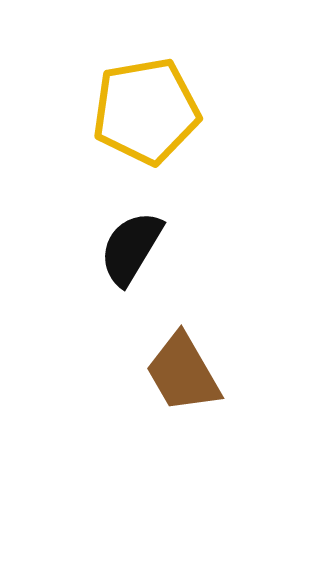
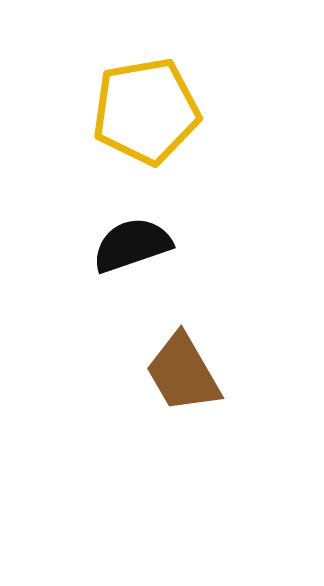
black semicircle: moved 1 px right, 3 px up; rotated 40 degrees clockwise
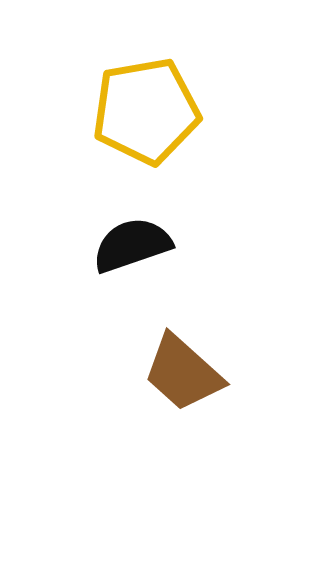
brown trapezoid: rotated 18 degrees counterclockwise
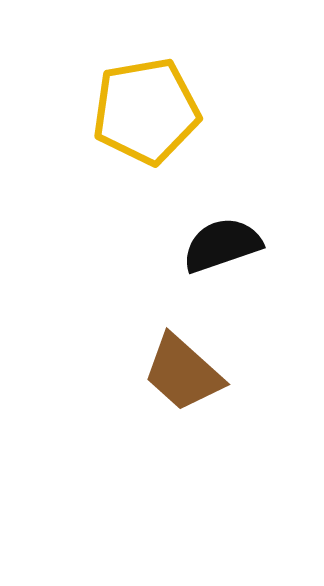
black semicircle: moved 90 px right
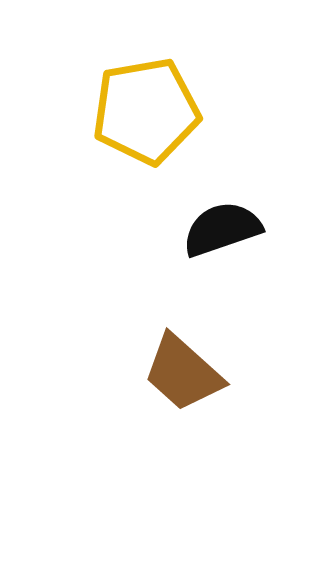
black semicircle: moved 16 px up
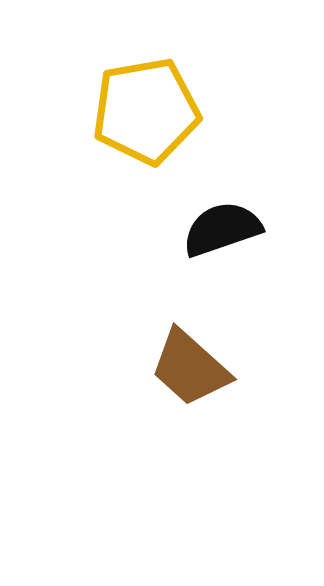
brown trapezoid: moved 7 px right, 5 px up
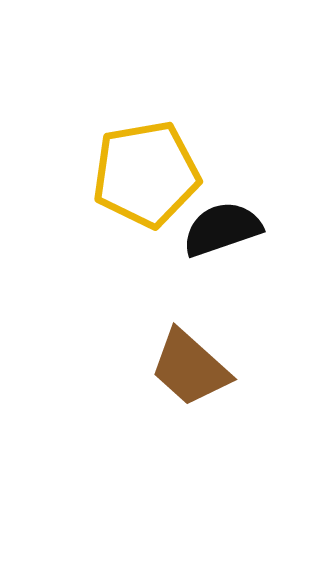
yellow pentagon: moved 63 px down
